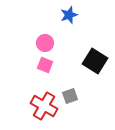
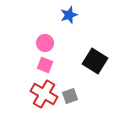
red cross: moved 12 px up
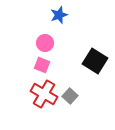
blue star: moved 10 px left
pink square: moved 3 px left
gray square: rotated 28 degrees counterclockwise
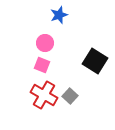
red cross: moved 1 px down
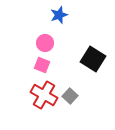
black square: moved 2 px left, 2 px up
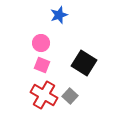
pink circle: moved 4 px left
black square: moved 9 px left, 4 px down
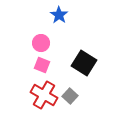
blue star: rotated 18 degrees counterclockwise
